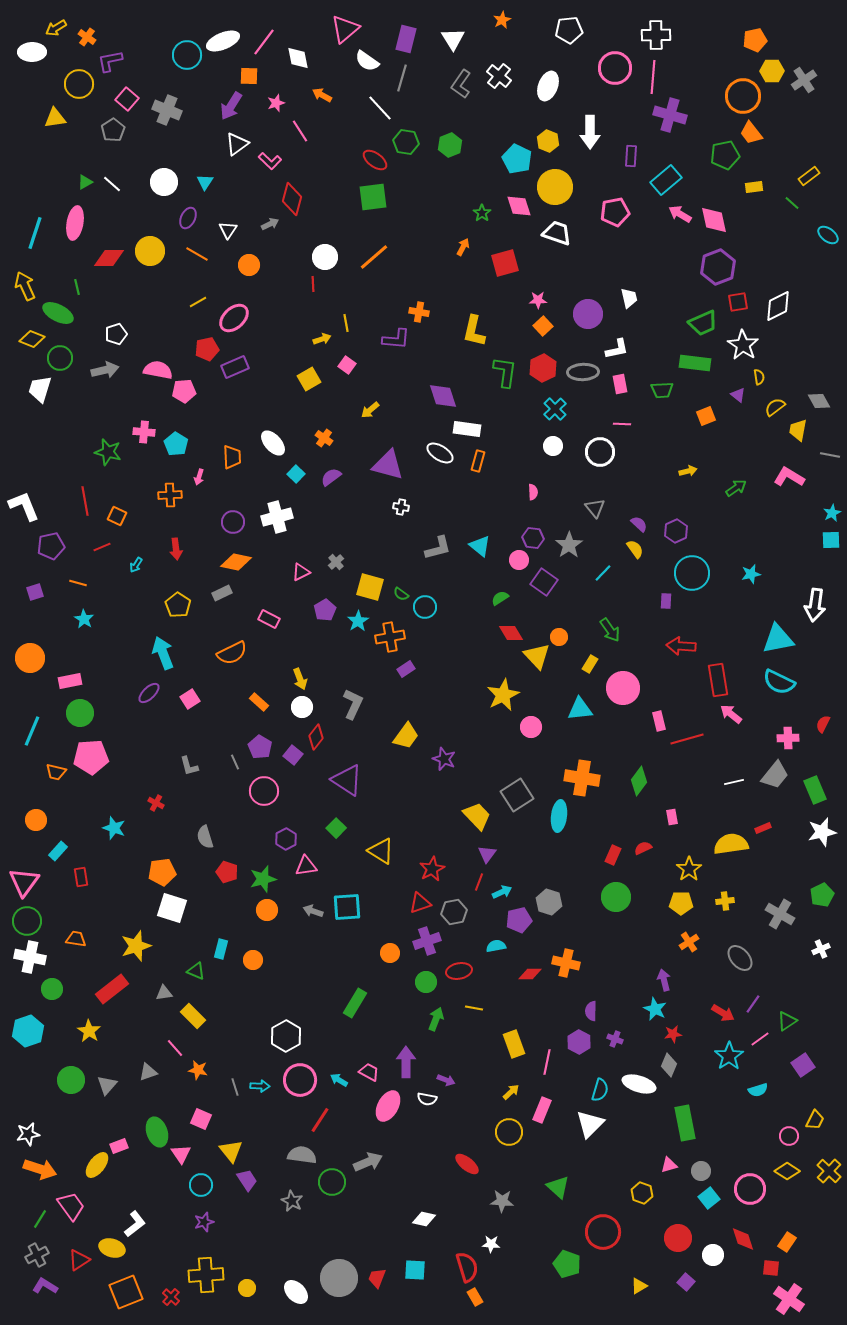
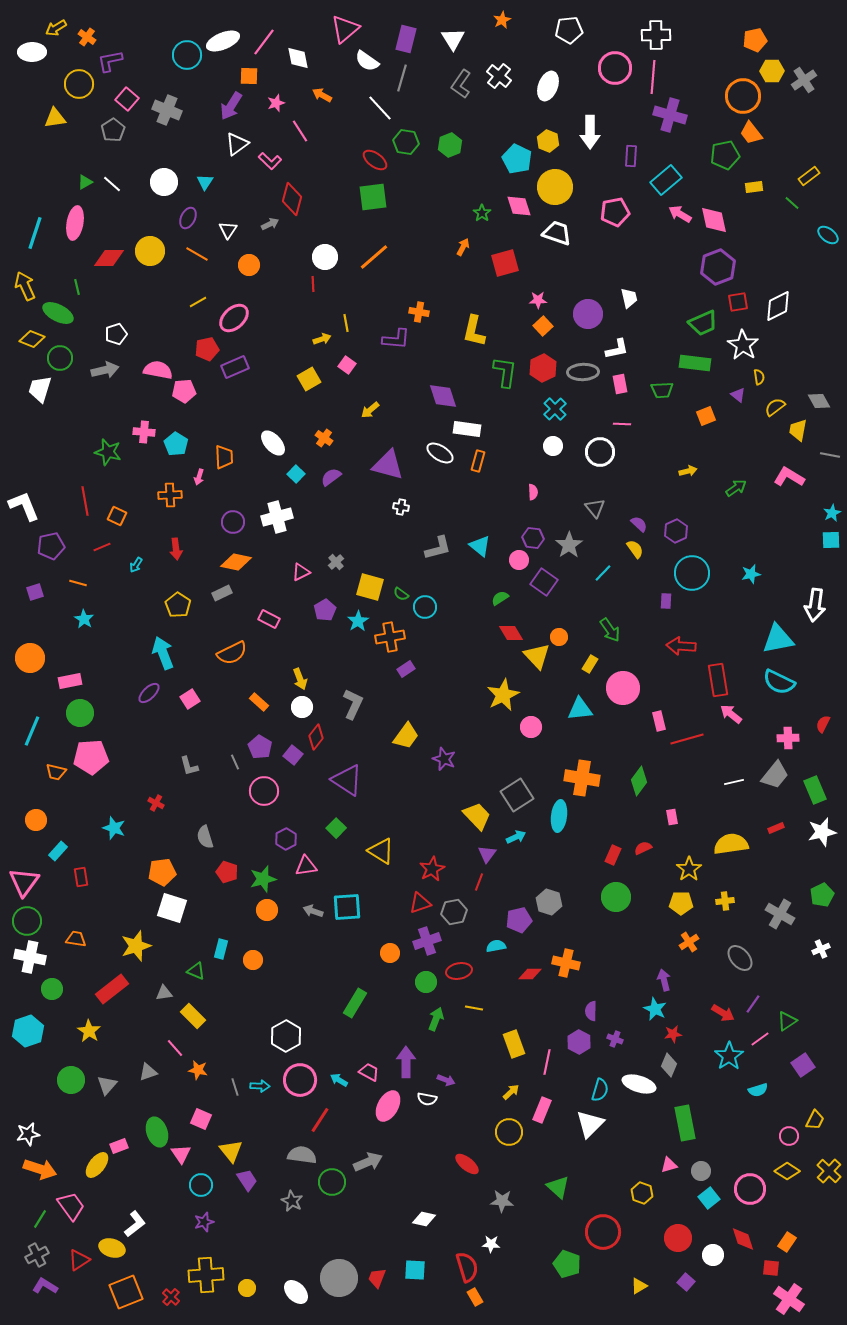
orange trapezoid at (232, 457): moved 8 px left
red rectangle at (763, 828): moved 13 px right
cyan arrow at (502, 892): moved 14 px right, 55 px up
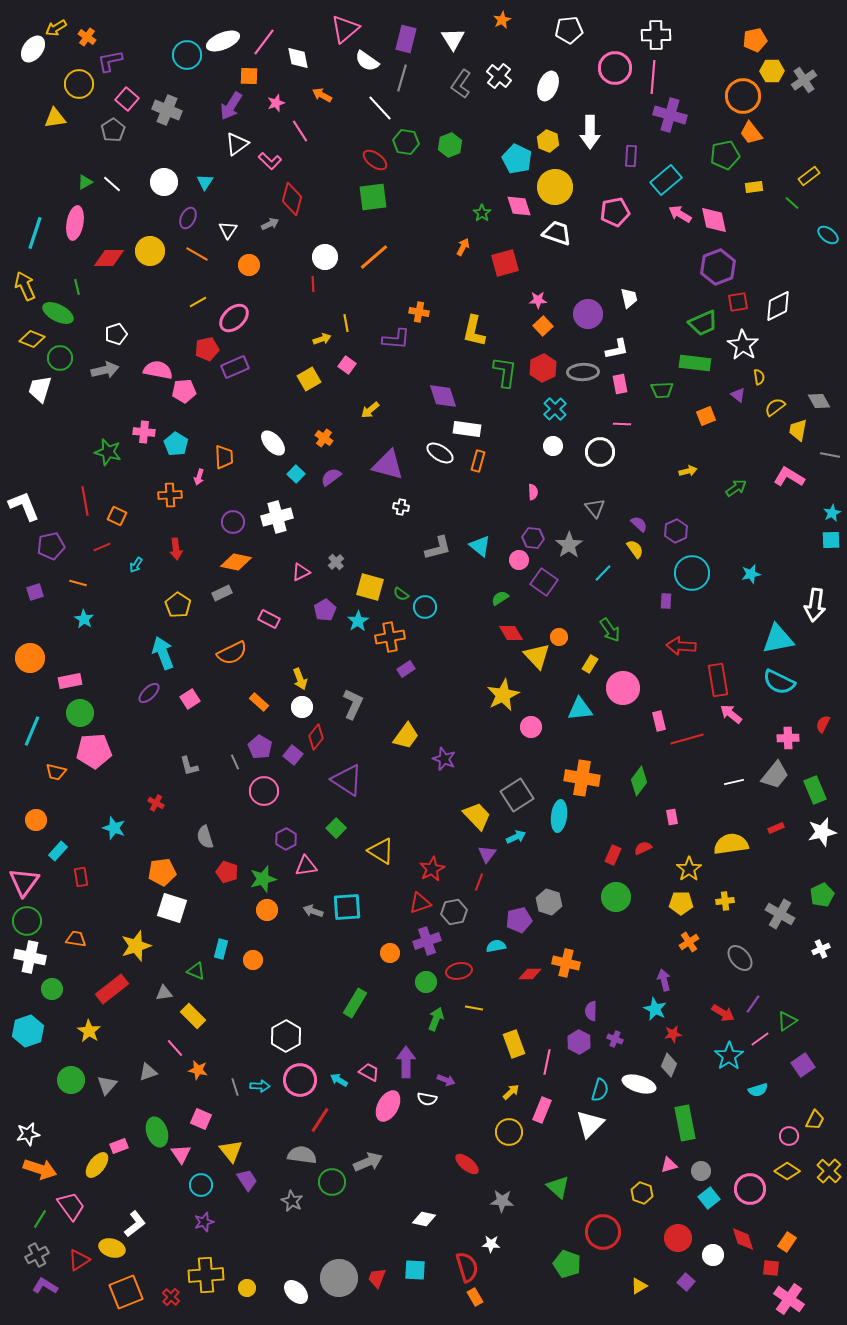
white ellipse at (32, 52): moved 1 px right, 3 px up; rotated 52 degrees counterclockwise
pink pentagon at (91, 757): moved 3 px right, 6 px up
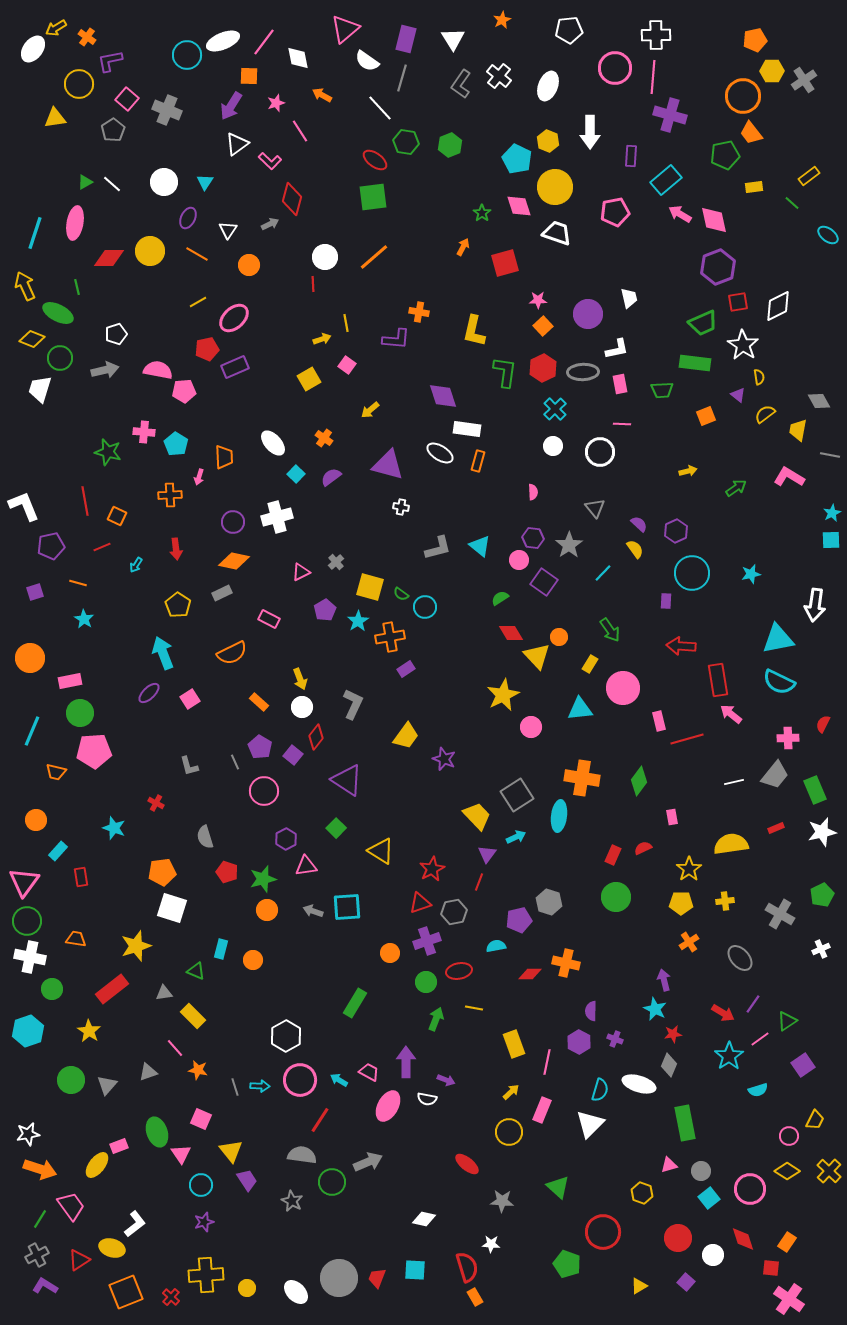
yellow semicircle at (775, 407): moved 10 px left, 7 px down
orange diamond at (236, 562): moved 2 px left, 1 px up
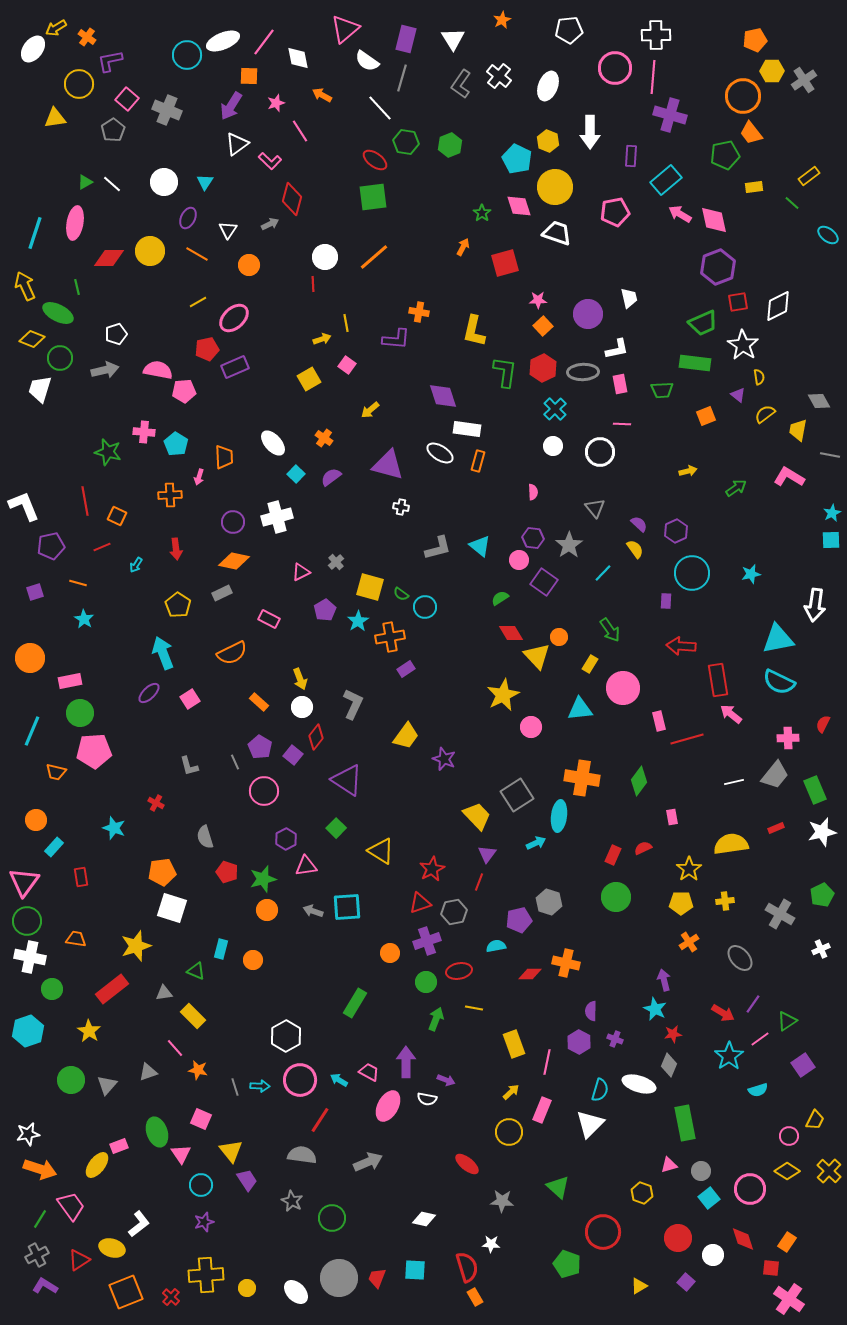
cyan arrow at (516, 837): moved 20 px right, 6 px down
cyan rectangle at (58, 851): moved 4 px left, 4 px up
green circle at (332, 1182): moved 36 px down
white L-shape at (135, 1224): moved 4 px right
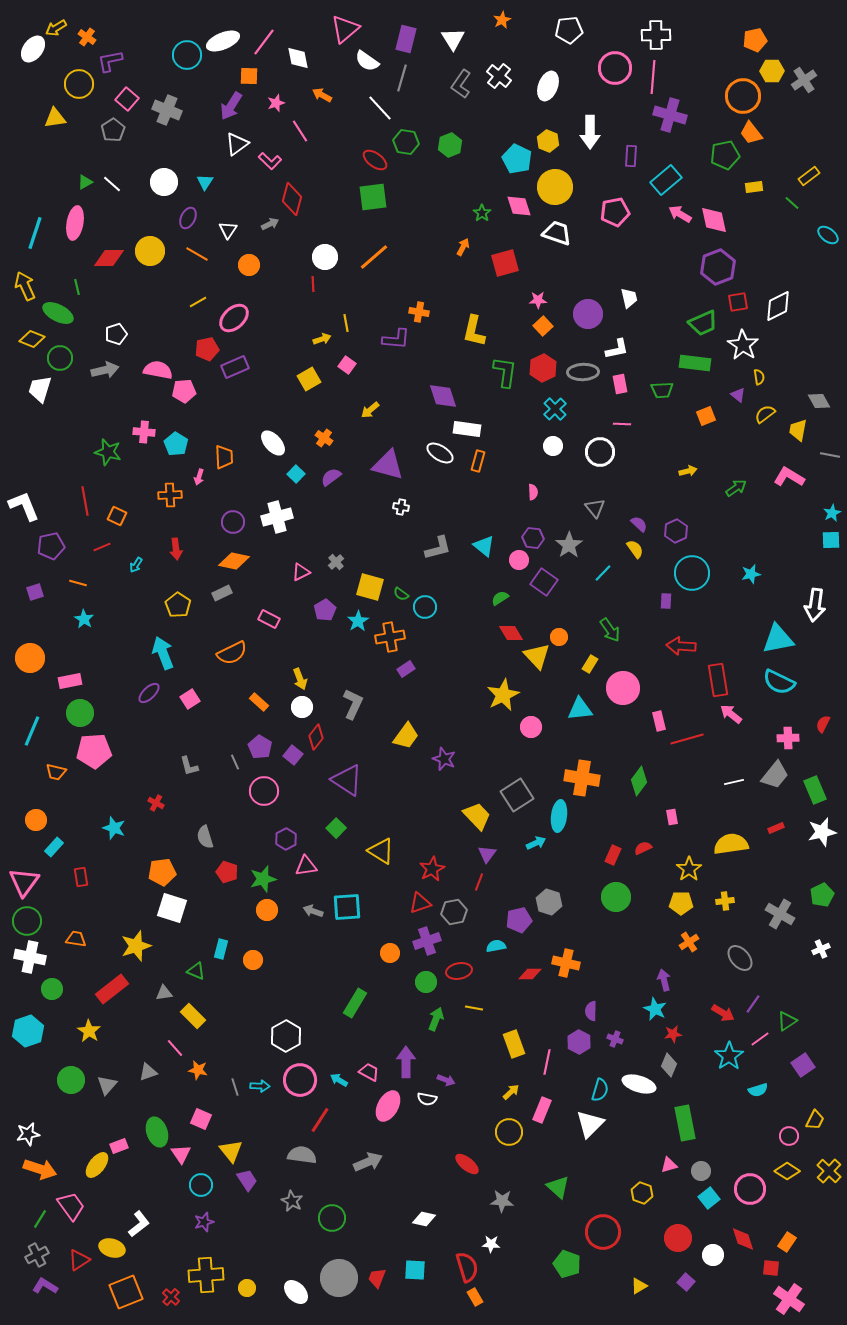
cyan triangle at (480, 546): moved 4 px right
